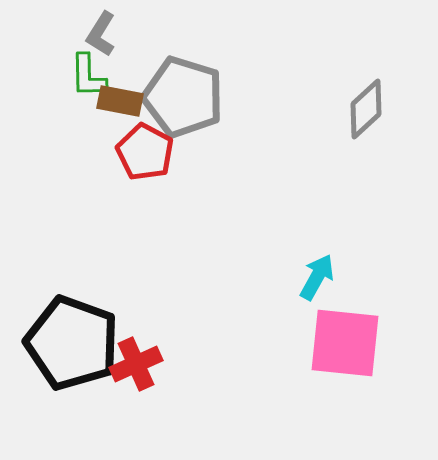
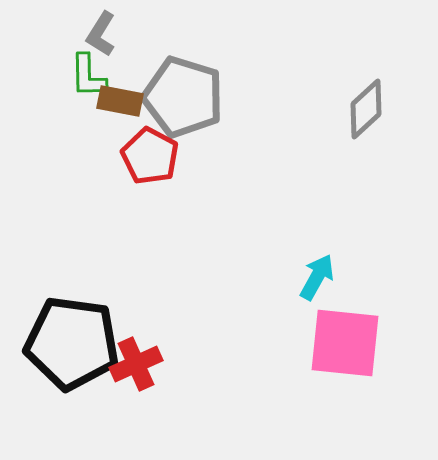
red pentagon: moved 5 px right, 4 px down
black pentagon: rotated 12 degrees counterclockwise
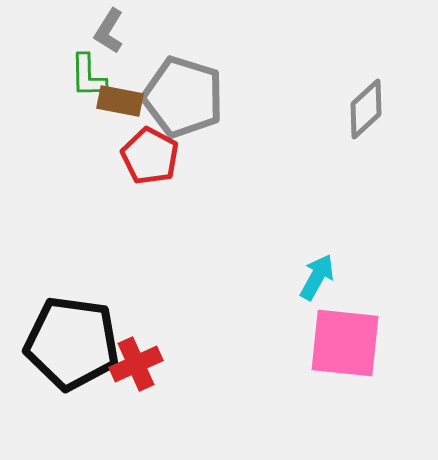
gray L-shape: moved 8 px right, 3 px up
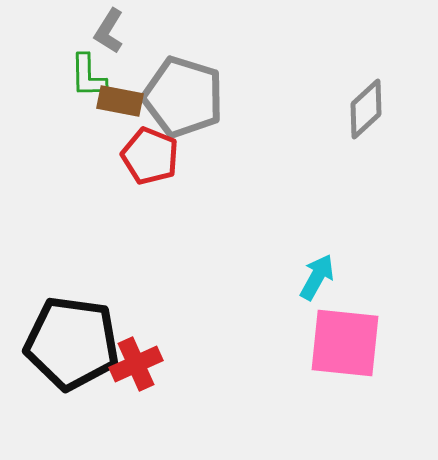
red pentagon: rotated 6 degrees counterclockwise
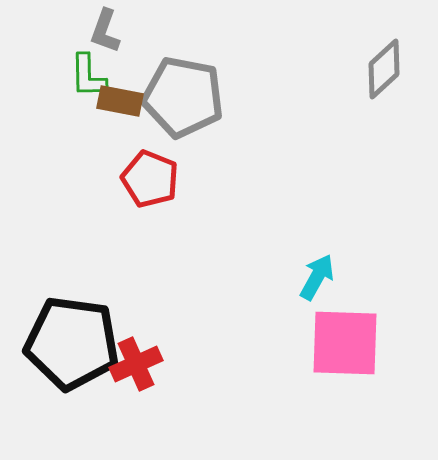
gray L-shape: moved 4 px left; rotated 12 degrees counterclockwise
gray pentagon: rotated 6 degrees counterclockwise
gray diamond: moved 18 px right, 40 px up
red pentagon: moved 23 px down
pink square: rotated 4 degrees counterclockwise
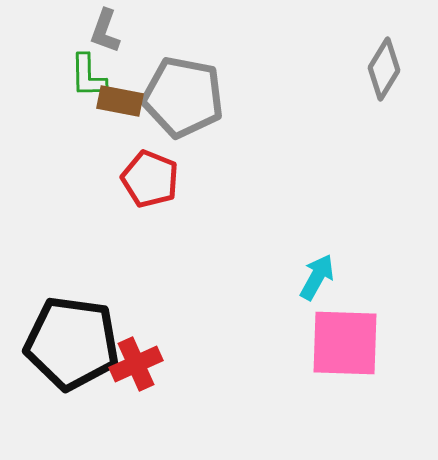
gray diamond: rotated 16 degrees counterclockwise
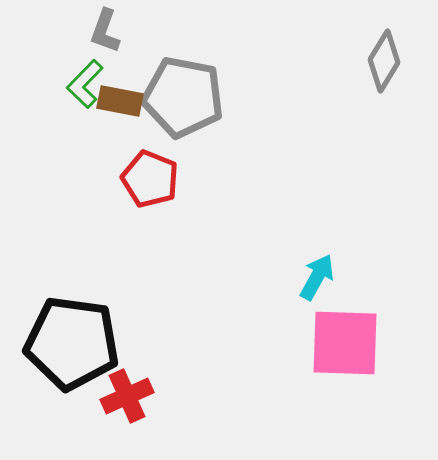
gray diamond: moved 8 px up
green L-shape: moved 3 px left, 8 px down; rotated 45 degrees clockwise
red cross: moved 9 px left, 32 px down
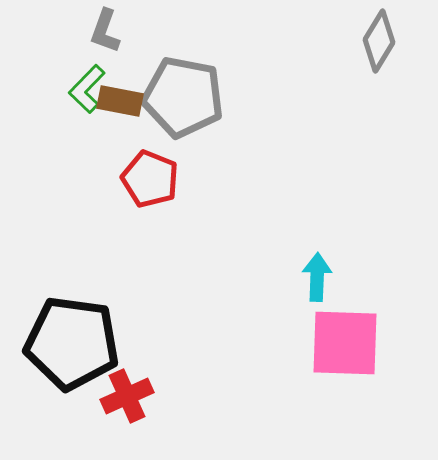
gray diamond: moved 5 px left, 20 px up
green L-shape: moved 2 px right, 5 px down
cyan arrow: rotated 27 degrees counterclockwise
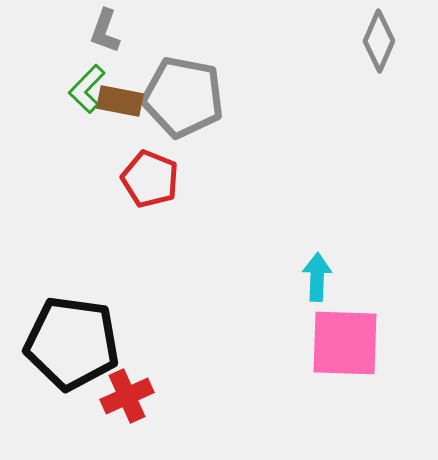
gray diamond: rotated 8 degrees counterclockwise
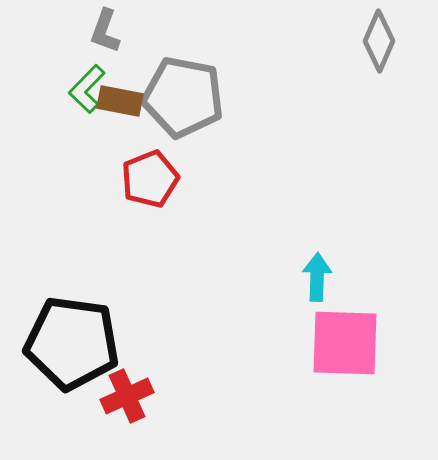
red pentagon: rotated 28 degrees clockwise
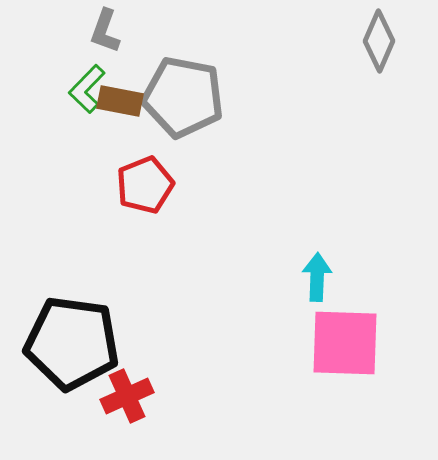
red pentagon: moved 5 px left, 6 px down
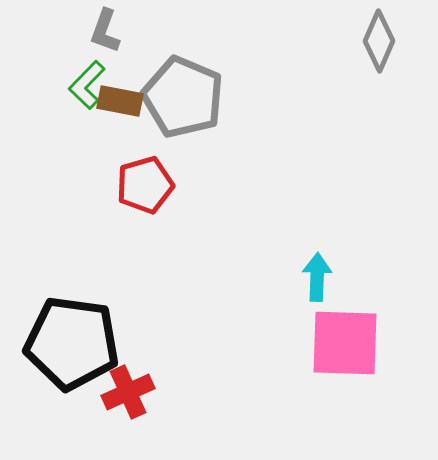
green L-shape: moved 4 px up
gray pentagon: rotated 12 degrees clockwise
red pentagon: rotated 6 degrees clockwise
red cross: moved 1 px right, 4 px up
